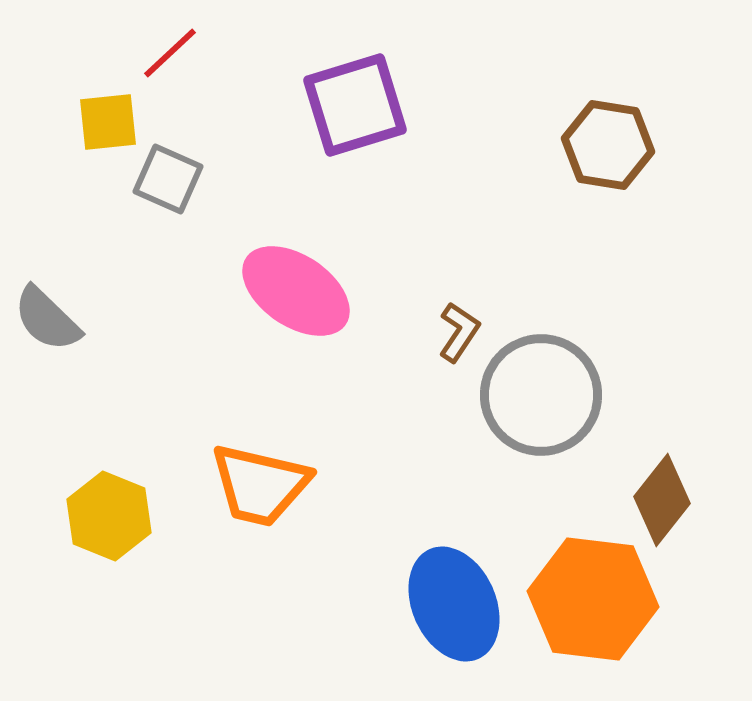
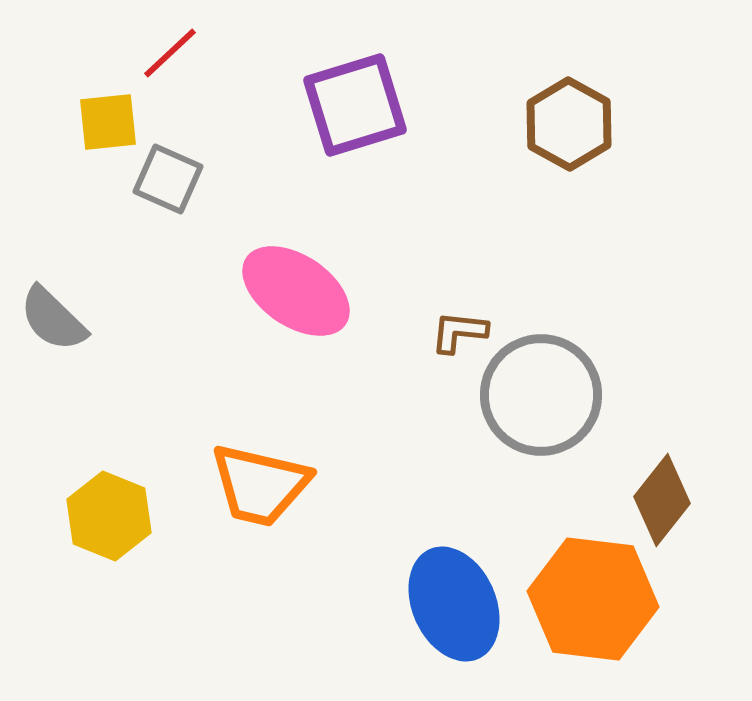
brown hexagon: moved 39 px left, 21 px up; rotated 20 degrees clockwise
gray semicircle: moved 6 px right
brown L-shape: rotated 118 degrees counterclockwise
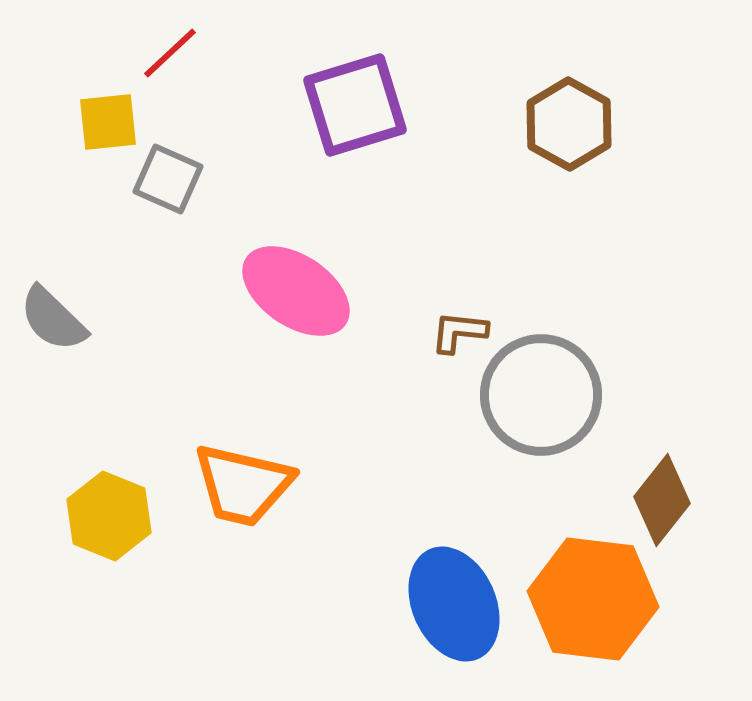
orange trapezoid: moved 17 px left
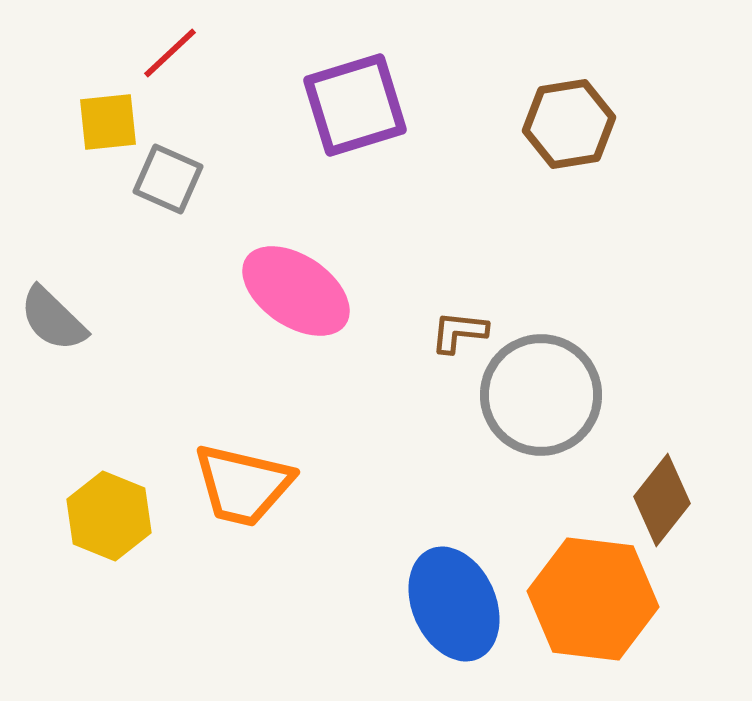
brown hexagon: rotated 22 degrees clockwise
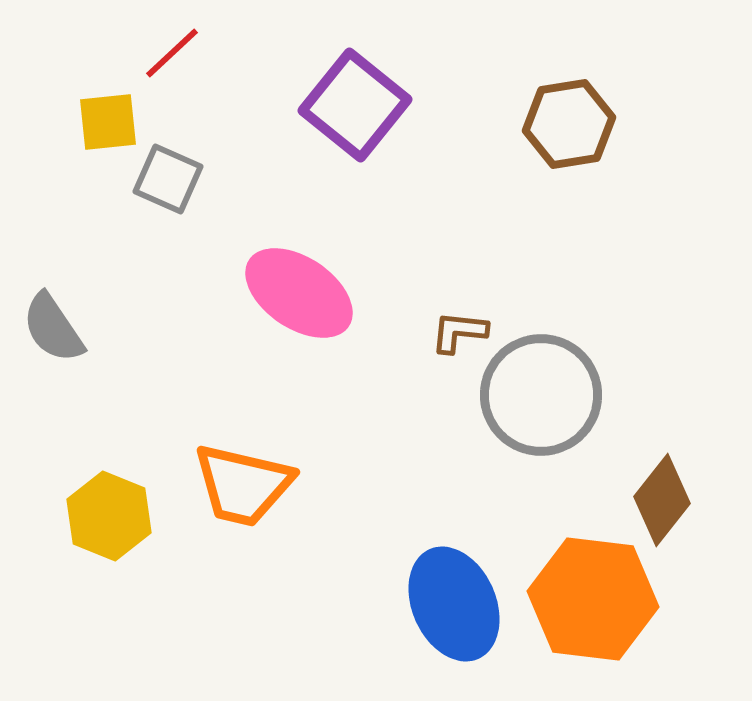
red line: moved 2 px right
purple square: rotated 34 degrees counterclockwise
pink ellipse: moved 3 px right, 2 px down
gray semicircle: moved 9 px down; rotated 12 degrees clockwise
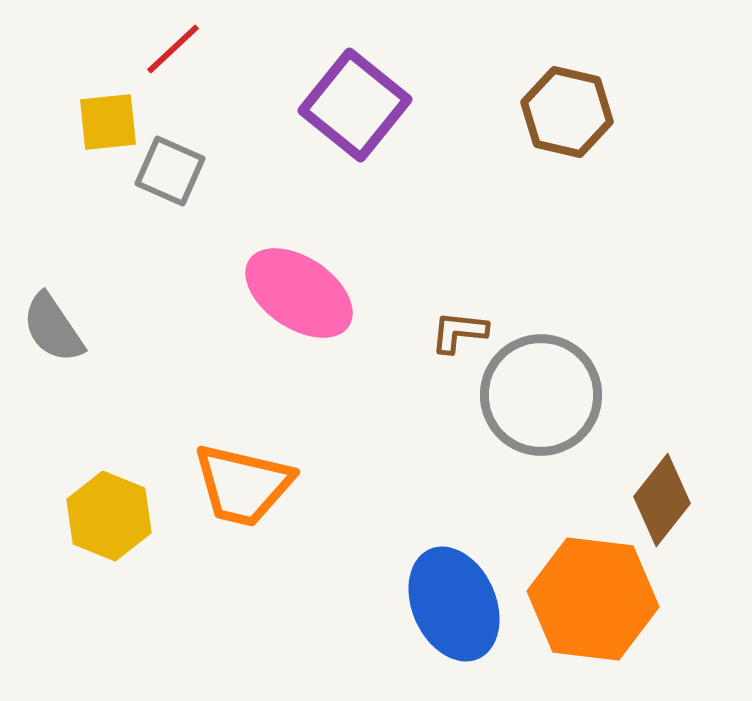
red line: moved 1 px right, 4 px up
brown hexagon: moved 2 px left, 12 px up; rotated 22 degrees clockwise
gray square: moved 2 px right, 8 px up
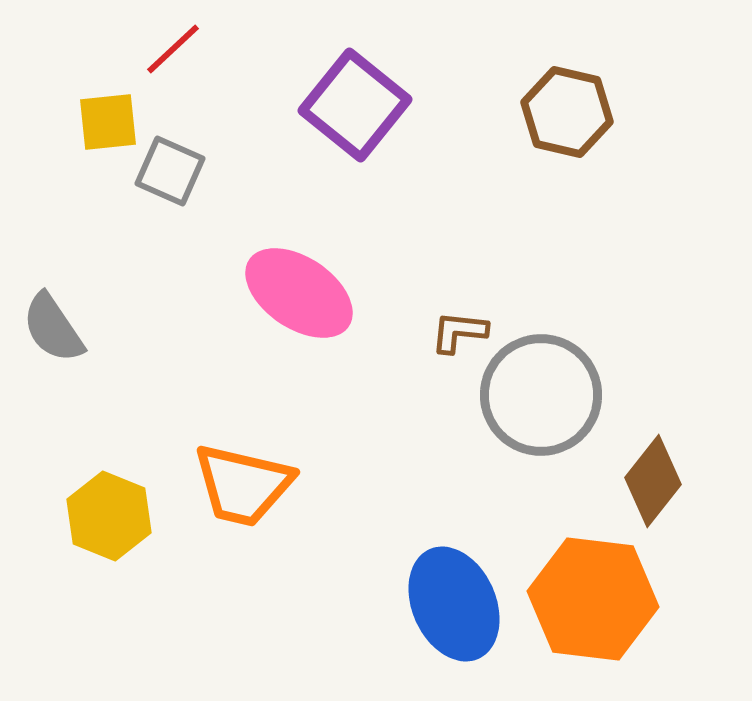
brown diamond: moved 9 px left, 19 px up
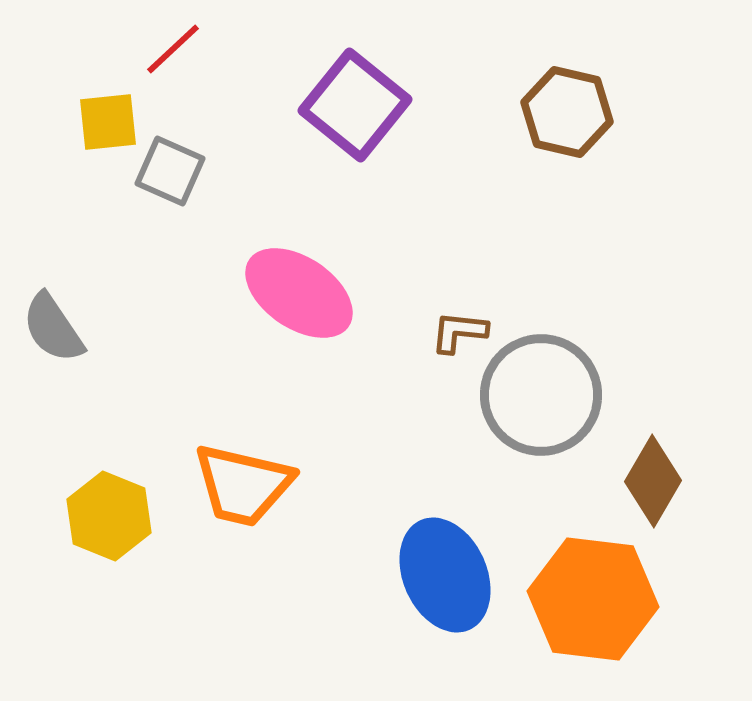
brown diamond: rotated 8 degrees counterclockwise
blue ellipse: moved 9 px left, 29 px up
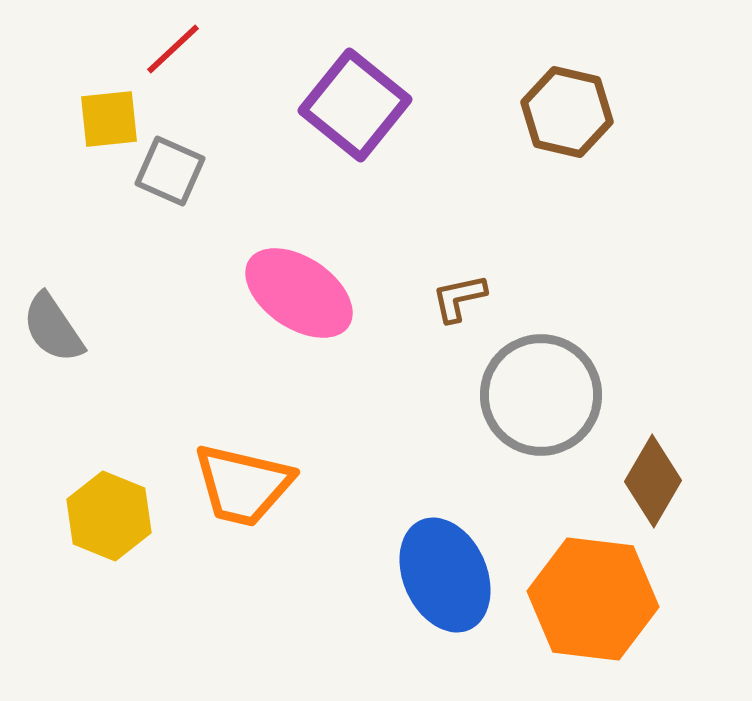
yellow square: moved 1 px right, 3 px up
brown L-shape: moved 34 px up; rotated 18 degrees counterclockwise
